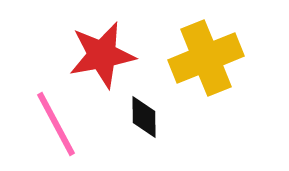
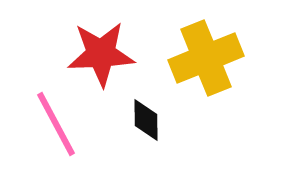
red star: moved 1 px left, 1 px up; rotated 8 degrees clockwise
black diamond: moved 2 px right, 3 px down
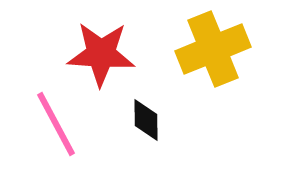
red star: rotated 6 degrees clockwise
yellow cross: moved 7 px right, 9 px up
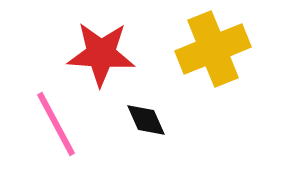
black diamond: rotated 24 degrees counterclockwise
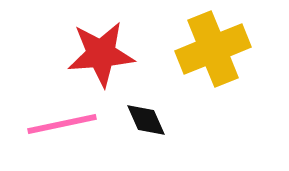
red star: rotated 8 degrees counterclockwise
pink line: moved 6 px right; rotated 74 degrees counterclockwise
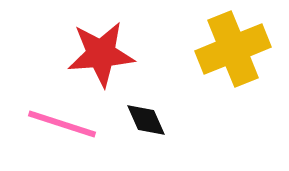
yellow cross: moved 20 px right
pink line: rotated 30 degrees clockwise
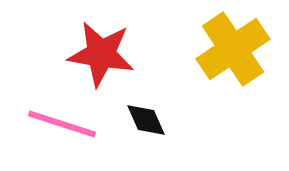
yellow cross: rotated 12 degrees counterclockwise
red star: rotated 14 degrees clockwise
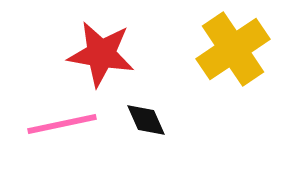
pink line: rotated 30 degrees counterclockwise
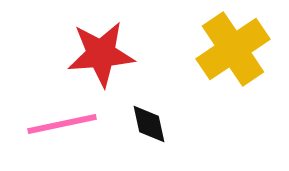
red star: rotated 14 degrees counterclockwise
black diamond: moved 3 px right, 4 px down; rotated 12 degrees clockwise
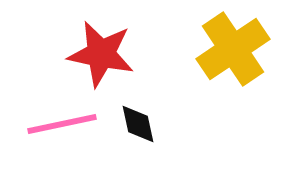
red star: rotated 16 degrees clockwise
black diamond: moved 11 px left
